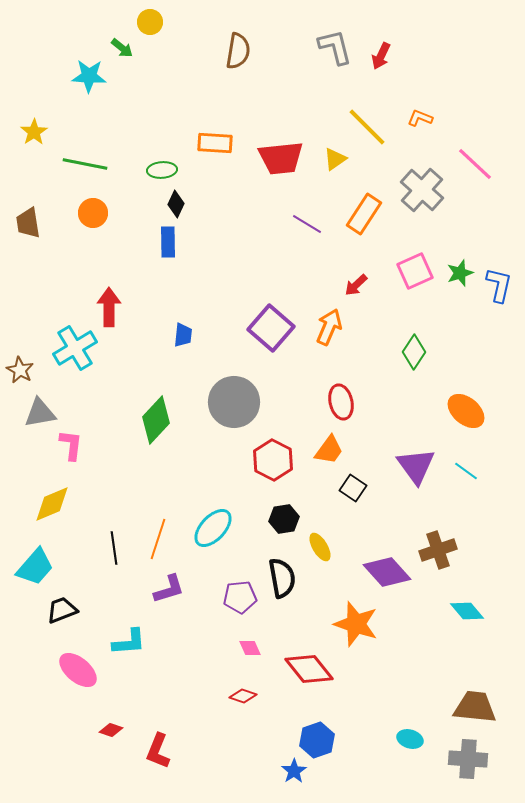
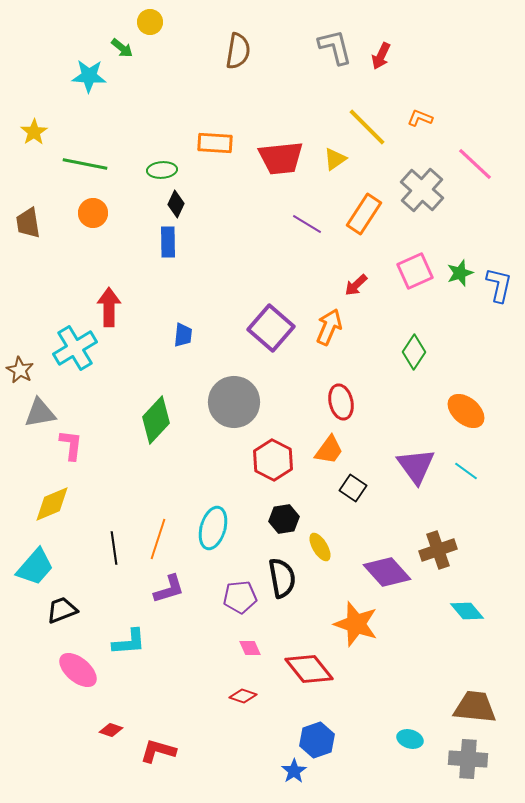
cyan ellipse at (213, 528): rotated 27 degrees counterclockwise
red L-shape at (158, 751): rotated 84 degrees clockwise
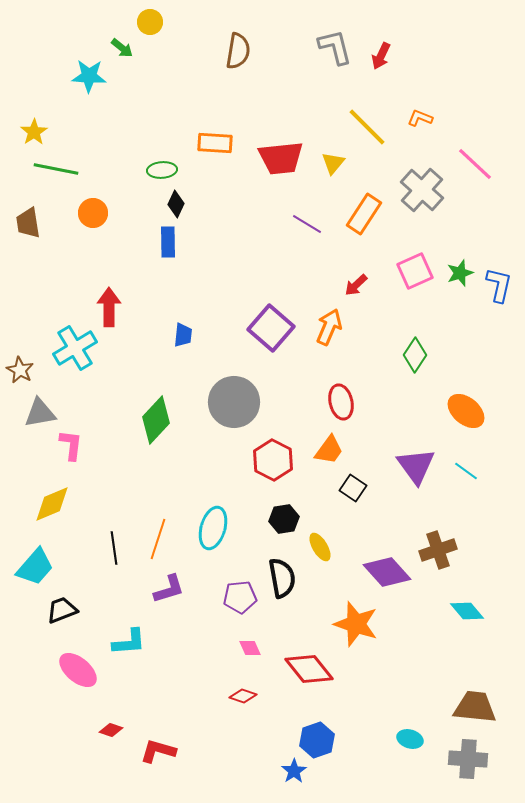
yellow triangle at (335, 159): moved 2 px left, 4 px down; rotated 15 degrees counterclockwise
green line at (85, 164): moved 29 px left, 5 px down
green diamond at (414, 352): moved 1 px right, 3 px down
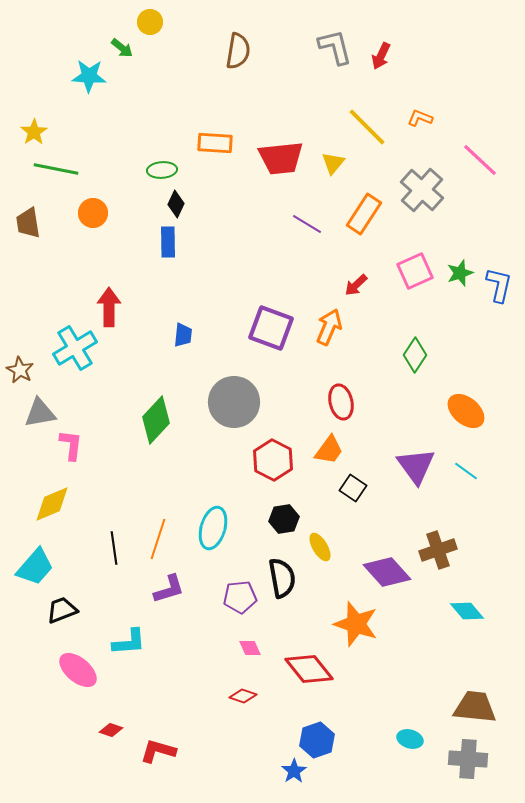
pink line at (475, 164): moved 5 px right, 4 px up
purple square at (271, 328): rotated 21 degrees counterclockwise
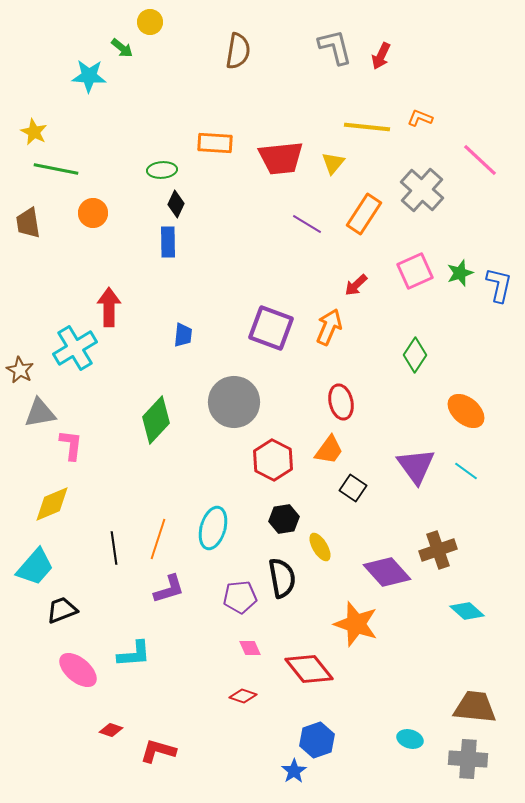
yellow line at (367, 127): rotated 39 degrees counterclockwise
yellow star at (34, 132): rotated 12 degrees counterclockwise
cyan diamond at (467, 611): rotated 8 degrees counterclockwise
cyan L-shape at (129, 642): moved 5 px right, 12 px down
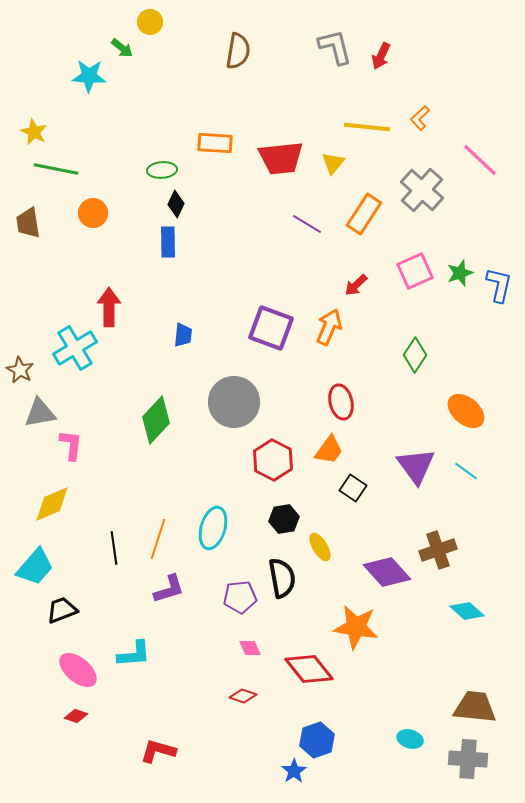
orange L-shape at (420, 118): rotated 65 degrees counterclockwise
orange star at (356, 624): moved 3 px down; rotated 9 degrees counterclockwise
red diamond at (111, 730): moved 35 px left, 14 px up
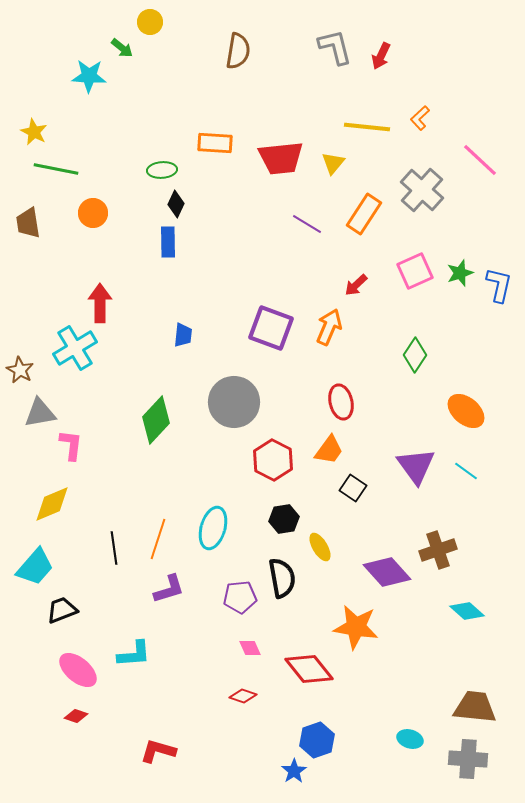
red arrow at (109, 307): moved 9 px left, 4 px up
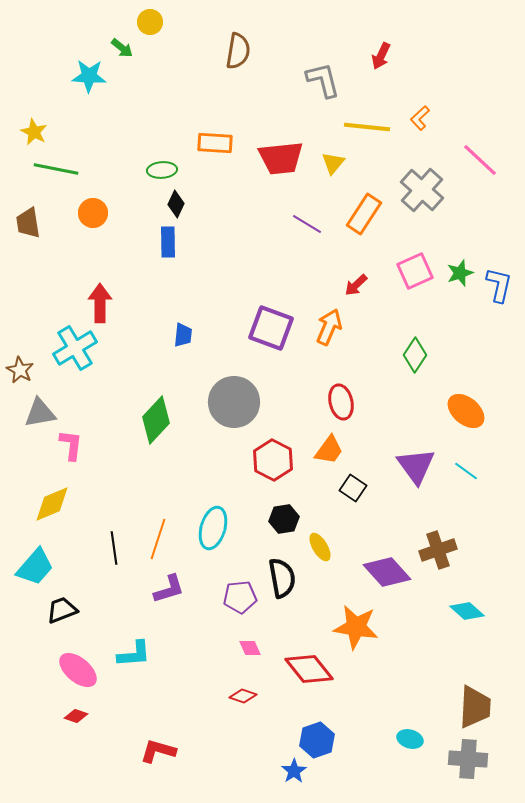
gray L-shape at (335, 47): moved 12 px left, 33 px down
brown trapezoid at (475, 707): rotated 87 degrees clockwise
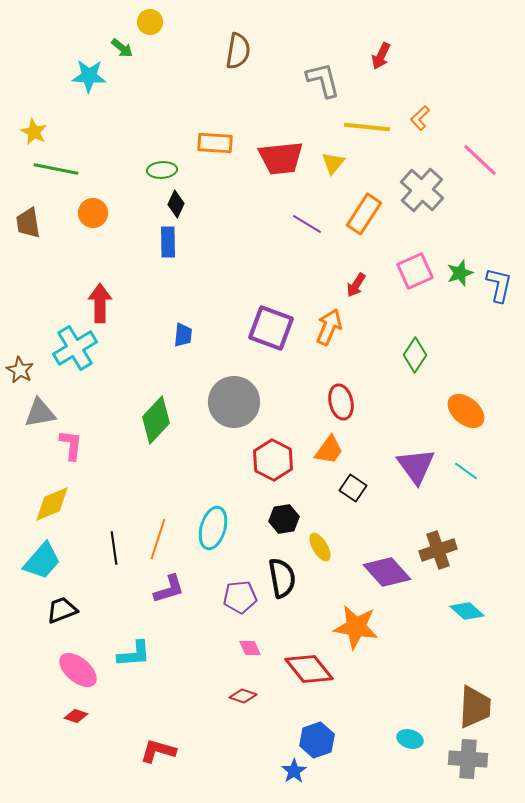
red arrow at (356, 285): rotated 15 degrees counterclockwise
cyan trapezoid at (35, 567): moved 7 px right, 6 px up
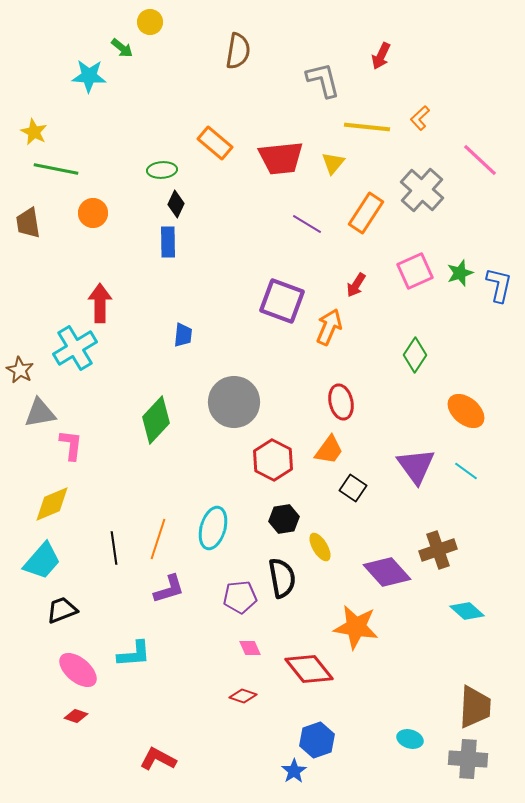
orange rectangle at (215, 143): rotated 36 degrees clockwise
orange rectangle at (364, 214): moved 2 px right, 1 px up
purple square at (271, 328): moved 11 px right, 27 px up
red L-shape at (158, 751): moved 8 px down; rotated 12 degrees clockwise
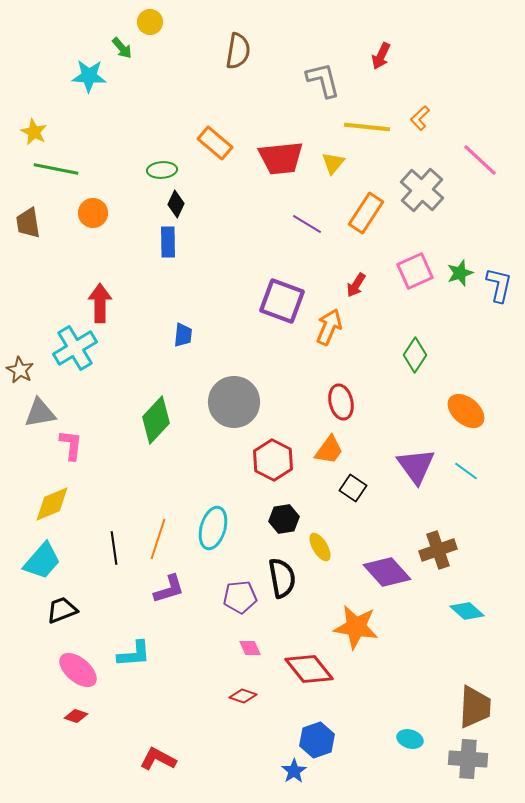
green arrow at (122, 48): rotated 10 degrees clockwise
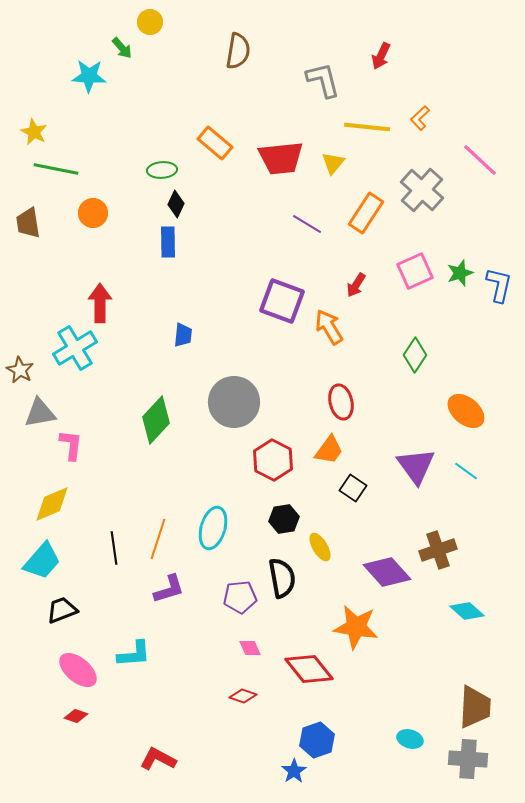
orange arrow at (329, 327): rotated 54 degrees counterclockwise
